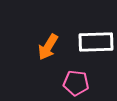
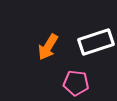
white rectangle: rotated 16 degrees counterclockwise
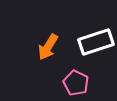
pink pentagon: rotated 20 degrees clockwise
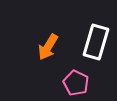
white rectangle: rotated 56 degrees counterclockwise
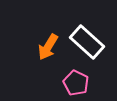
white rectangle: moved 9 px left; rotated 64 degrees counterclockwise
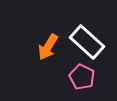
pink pentagon: moved 6 px right, 6 px up
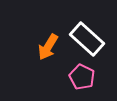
white rectangle: moved 3 px up
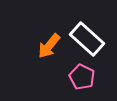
orange arrow: moved 1 px right, 1 px up; rotated 8 degrees clockwise
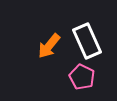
white rectangle: moved 2 px down; rotated 24 degrees clockwise
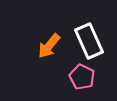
white rectangle: moved 2 px right
